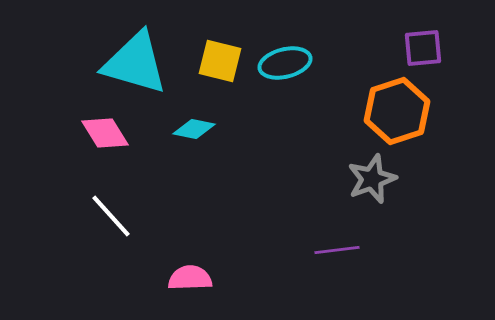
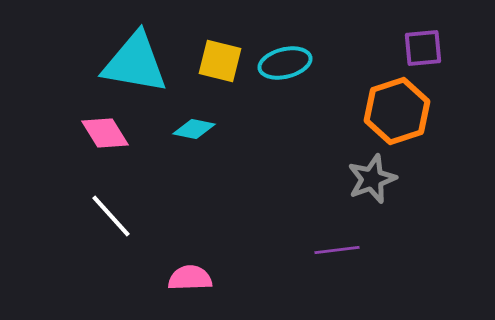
cyan triangle: rotated 6 degrees counterclockwise
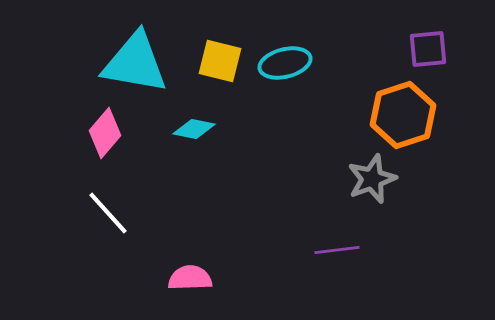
purple square: moved 5 px right, 1 px down
orange hexagon: moved 6 px right, 4 px down
pink diamond: rotated 72 degrees clockwise
white line: moved 3 px left, 3 px up
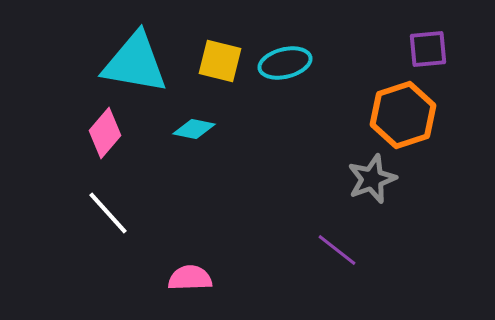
purple line: rotated 45 degrees clockwise
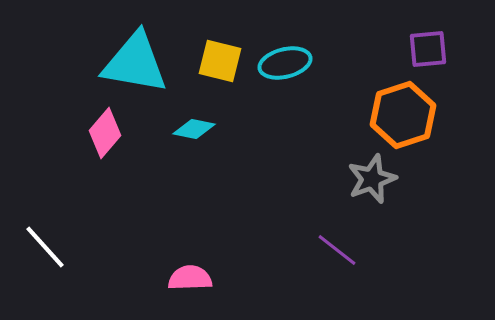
white line: moved 63 px left, 34 px down
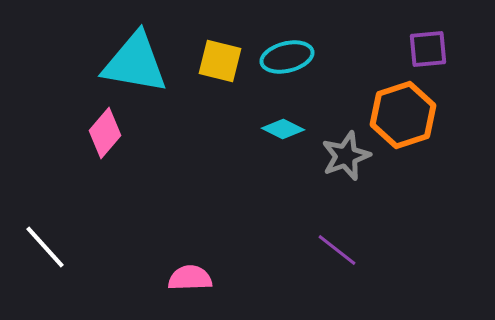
cyan ellipse: moved 2 px right, 6 px up
cyan diamond: moved 89 px right; rotated 15 degrees clockwise
gray star: moved 26 px left, 23 px up
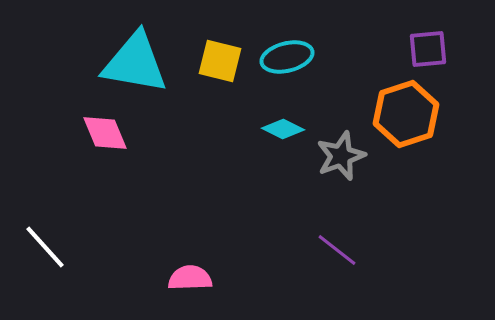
orange hexagon: moved 3 px right, 1 px up
pink diamond: rotated 63 degrees counterclockwise
gray star: moved 5 px left
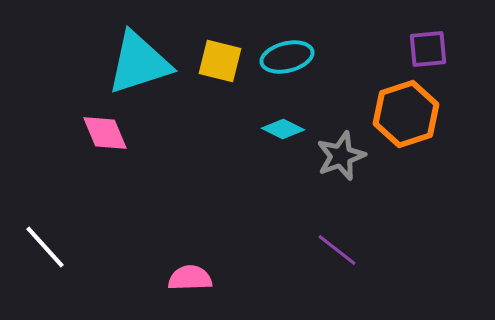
cyan triangle: moved 4 px right; rotated 28 degrees counterclockwise
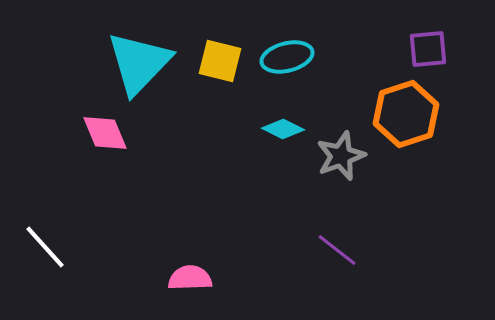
cyan triangle: rotated 28 degrees counterclockwise
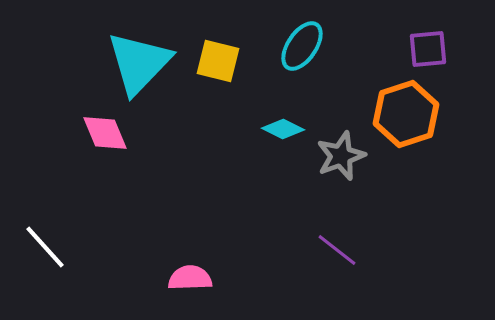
cyan ellipse: moved 15 px right, 11 px up; rotated 42 degrees counterclockwise
yellow square: moved 2 px left
